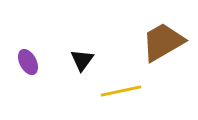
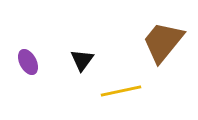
brown trapezoid: rotated 21 degrees counterclockwise
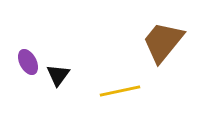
black triangle: moved 24 px left, 15 px down
yellow line: moved 1 px left
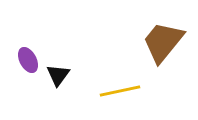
purple ellipse: moved 2 px up
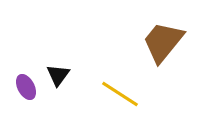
purple ellipse: moved 2 px left, 27 px down
yellow line: moved 3 px down; rotated 45 degrees clockwise
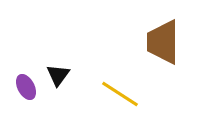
brown trapezoid: rotated 39 degrees counterclockwise
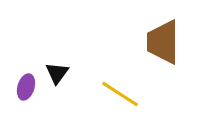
black triangle: moved 1 px left, 2 px up
purple ellipse: rotated 45 degrees clockwise
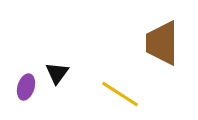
brown trapezoid: moved 1 px left, 1 px down
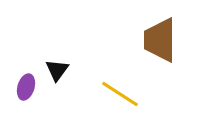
brown trapezoid: moved 2 px left, 3 px up
black triangle: moved 3 px up
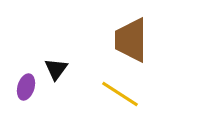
brown trapezoid: moved 29 px left
black triangle: moved 1 px left, 1 px up
